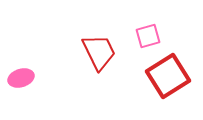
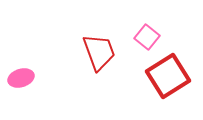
pink square: moved 1 px left, 1 px down; rotated 35 degrees counterclockwise
red trapezoid: rotated 6 degrees clockwise
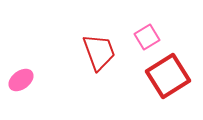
pink square: rotated 20 degrees clockwise
pink ellipse: moved 2 px down; rotated 20 degrees counterclockwise
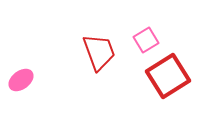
pink square: moved 1 px left, 3 px down
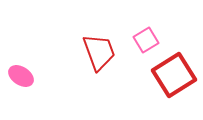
red square: moved 6 px right, 1 px up
pink ellipse: moved 4 px up; rotated 70 degrees clockwise
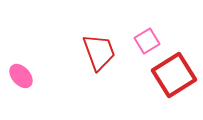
pink square: moved 1 px right, 1 px down
pink ellipse: rotated 15 degrees clockwise
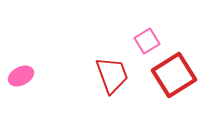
red trapezoid: moved 13 px right, 23 px down
pink ellipse: rotated 75 degrees counterclockwise
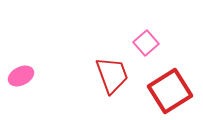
pink square: moved 1 px left, 2 px down; rotated 10 degrees counterclockwise
red square: moved 4 px left, 16 px down
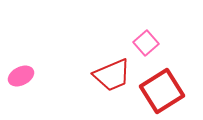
red trapezoid: rotated 87 degrees clockwise
red square: moved 8 px left
